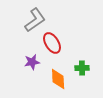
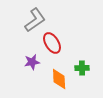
orange diamond: moved 1 px right
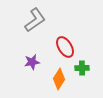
red ellipse: moved 13 px right, 4 px down
orange diamond: rotated 35 degrees clockwise
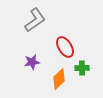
orange diamond: rotated 15 degrees clockwise
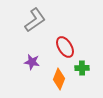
purple star: rotated 21 degrees clockwise
orange diamond: rotated 25 degrees counterclockwise
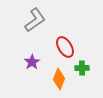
purple star: rotated 28 degrees clockwise
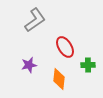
purple star: moved 3 px left, 3 px down; rotated 21 degrees clockwise
green cross: moved 6 px right, 3 px up
orange diamond: rotated 15 degrees counterclockwise
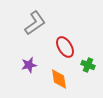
gray L-shape: moved 3 px down
green cross: rotated 24 degrees clockwise
orange diamond: rotated 15 degrees counterclockwise
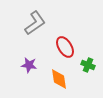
purple star: rotated 21 degrees clockwise
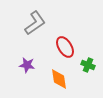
purple star: moved 2 px left
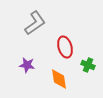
red ellipse: rotated 15 degrees clockwise
